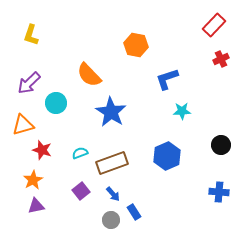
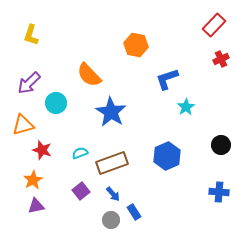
cyan star: moved 4 px right, 4 px up; rotated 30 degrees counterclockwise
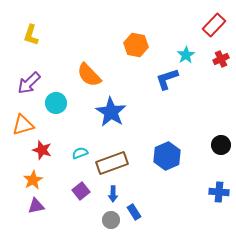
cyan star: moved 52 px up
blue arrow: rotated 42 degrees clockwise
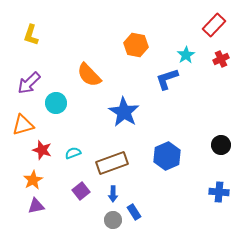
blue star: moved 13 px right
cyan semicircle: moved 7 px left
gray circle: moved 2 px right
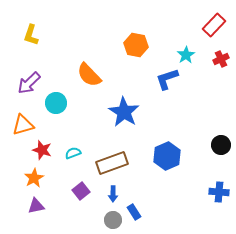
orange star: moved 1 px right, 2 px up
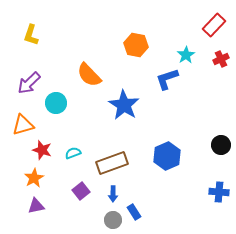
blue star: moved 7 px up
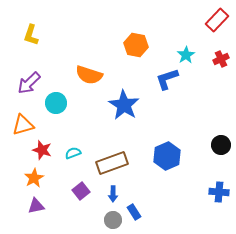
red rectangle: moved 3 px right, 5 px up
orange semicircle: rotated 28 degrees counterclockwise
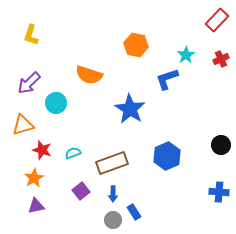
blue star: moved 6 px right, 4 px down
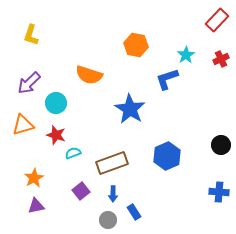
red star: moved 14 px right, 15 px up
gray circle: moved 5 px left
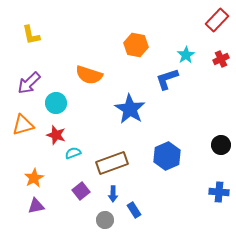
yellow L-shape: rotated 30 degrees counterclockwise
blue rectangle: moved 2 px up
gray circle: moved 3 px left
